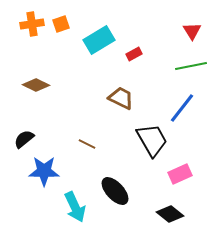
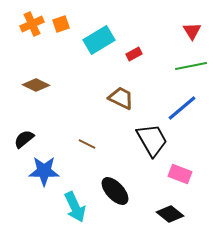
orange cross: rotated 15 degrees counterclockwise
blue line: rotated 12 degrees clockwise
pink rectangle: rotated 45 degrees clockwise
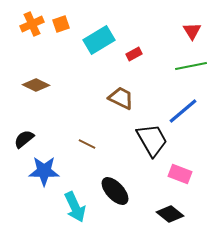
blue line: moved 1 px right, 3 px down
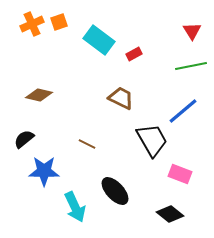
orange square: moved 2 px left, 2 px up
cyan rectangle: rotated 68 degrees clockwise
brown diamond: moved 3 px right, 10 px down; rotated 12 degrees counterclockwise
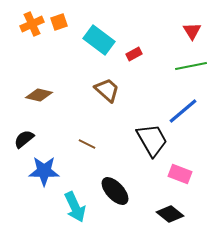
brown trapezoid: moved 14 px left, 8 px up; rotated 16 degrees clockwise
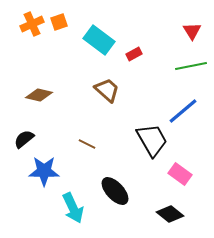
pink rectangle: rotated 15 degrees clockwise
cyan arrow: moved 2 px left, 1 px down
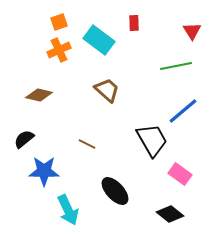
orange cross: moved 27 px right, 26 px down
red rectangle: moved 31 px up; rotated 63 degrees counterclockwise
green line: moved 15 px left
cyan arrow: moved 5 px left, 2 px down
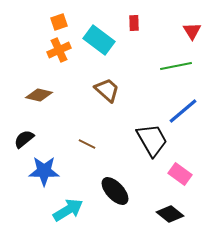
cyan arrow: rotated 96 degrees counterclockwise
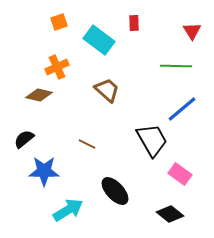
orange cross: moved 2 px left, 17 px down
green line: rotated 12 degrees clockwise
blue line: moved 1 px left, 2 px up
